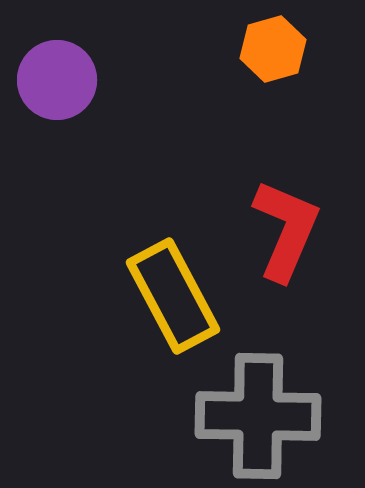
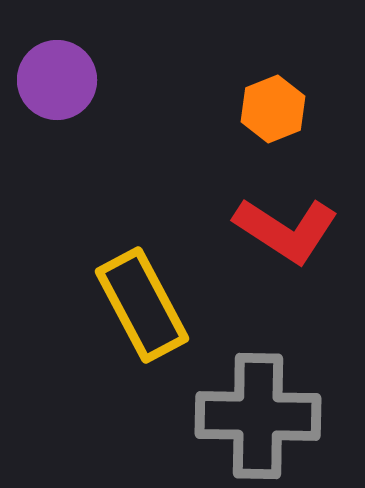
orange hexagon: moved 60 px down; rotated 6 degrees counterclockwise
red L-shape: rotated 100 degrees clockwise
yellow rectangle: moved 31 px left, 9 px down
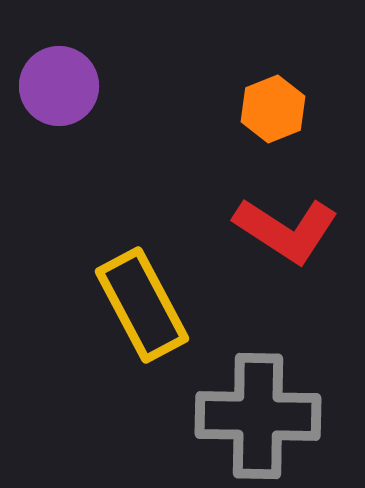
purple circle: moved 2 px right, 6 px down
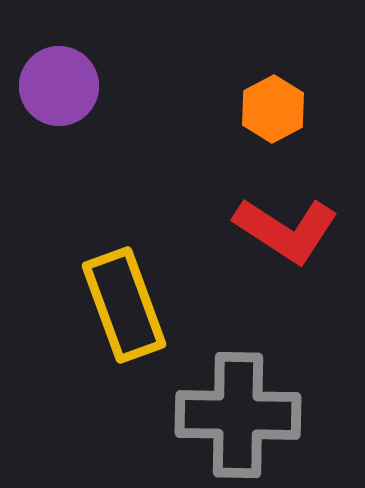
orange hexagon: rotated 6 degrees counterclockwise
yellow rectangle: moved 18 px left; rotated 8 degrees clockwise
gray cross: moved 20 px left, 1 px up
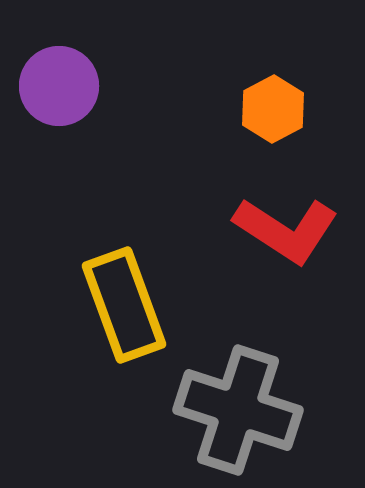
gray cross: moved 5 px up; rotated 17 degrees clockwise
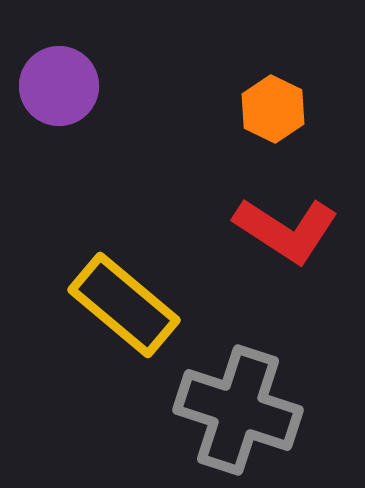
orange hexagon: rotated 6 degrees counterclockwise
yellow rectangle: rotated 30 degrees counterclockwise
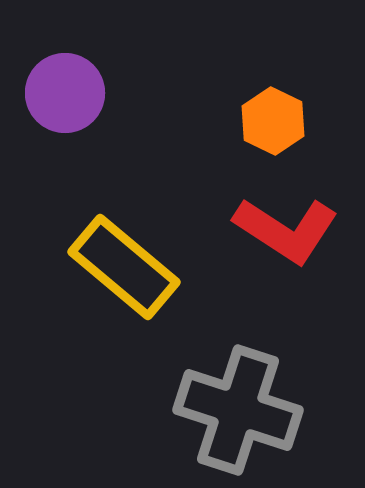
purple circle: moved 6 px right, 7 px down
orange hexagon: moved 12 px down
yellow rectangle: moved 38 px up
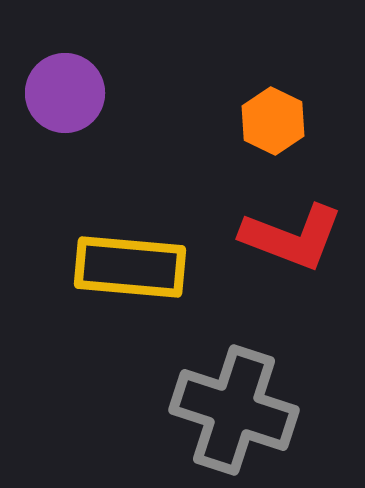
red L-shape: moved 6 px right, 7 px down; rotated 12 degrees counterclockwise
yellow rectangle: moved 6 px right; rotated 35 degrees counterclockwise
gray cross: moved 4 px left
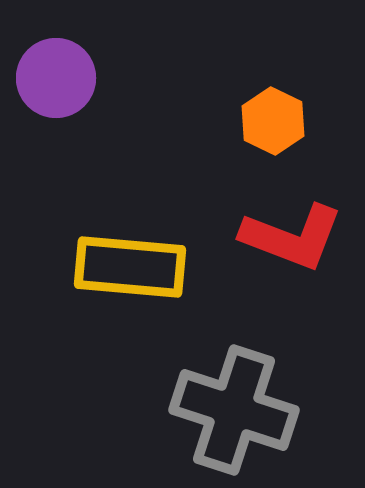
purple circle: moved 9 px left, 15 px up
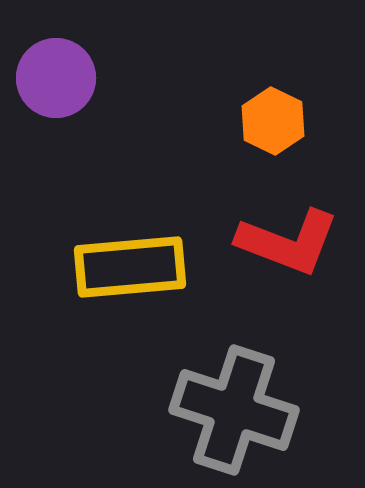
red L-shape: moved 4 px left, 5 px down
yellow rectangle: rotated 10 degrees counterclockwise
